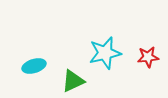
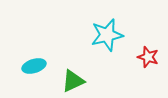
cyan star: moved 2 px right, 18 px up
red star: rotated 25 degrees clockwise
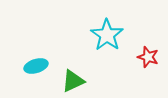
cyan star: rotated 24 degrees counterclockwise
cyan ellipse: moved 2 px right
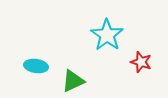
red star: moved 7 px left, 5 px down
cyan ellipse: rotated 25 degrees clockwise
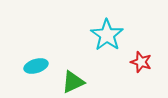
cyan ellipse: rotated 25 degrees counterclockwise
green triangle: moved 1 px down
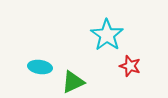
red star: moved 11 px left, 4 px down
cyan ellipse: moved 4 px right, 1 px down; rotated 25 degrees clockwise
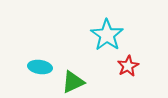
red star: moved 2 px left; rotated 25 degrees clockwise
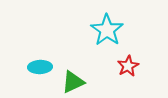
cyan star: moved 5 px up
cyan ellipse: rotated 10 degrees counterclockwise
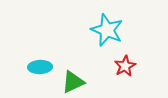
cyan star: rotated 12 degrees counterclockwise
red star: moved 3 px left
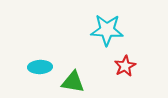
cyan star: rotated 20 degrees counterclockwise
green triangle: rotated 35 degrees clockwise
